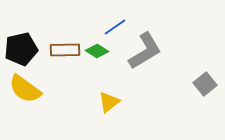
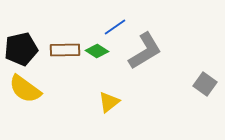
gray square: rotated 15 degrees counterclockwise
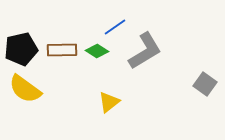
brown rectangle: moved 3 px left
